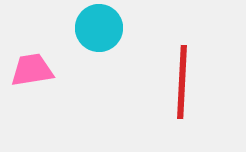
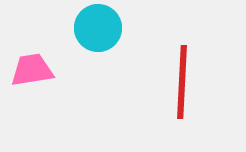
cyan circle: moved 1 px left
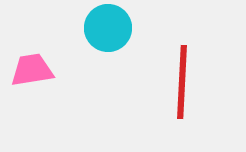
cyan circle: moved 10 px right
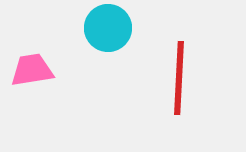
red line: moved 3 px left, 4 px up
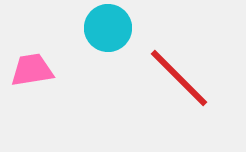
red line: rotated 48 degrees counterclockwise
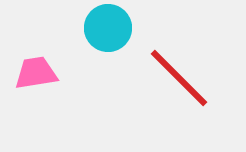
pink trapezoid: moved 4 px right, 3 px down
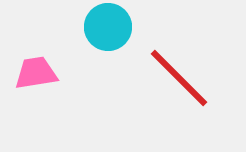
cyan circle: moved 1 px up
